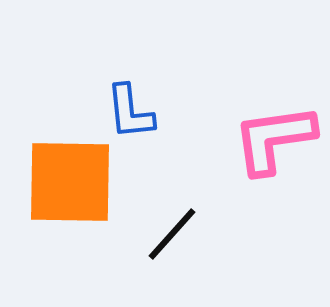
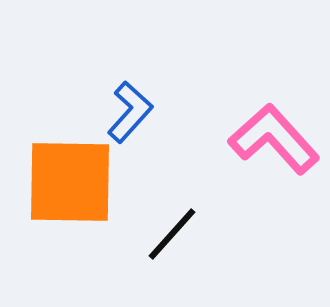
blue L-shape: rotated 132 degrees counterclockwise
pink L-shape: rotated 56 degrees clockwise
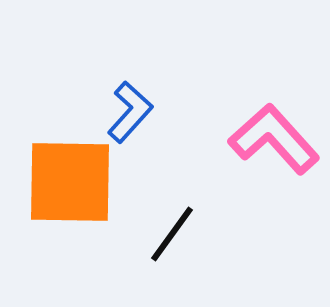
black line: rotated 6 degrees counterclockwise
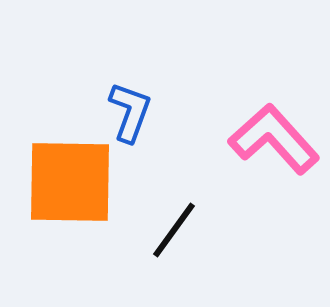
blue L-shape: rotated 22 degrees counterclockwise
black line: moved 2 px right, 4 px up
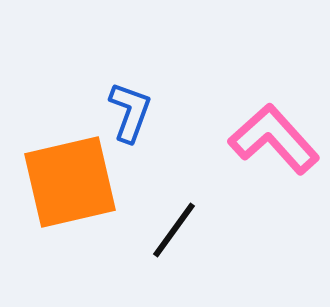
orange square: rotated 14 degrees counterclockwise
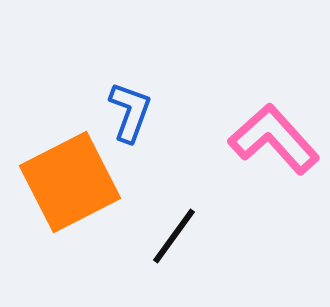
orange square: rotated 14 degrees counterclockwise
black line: moved 6 px down
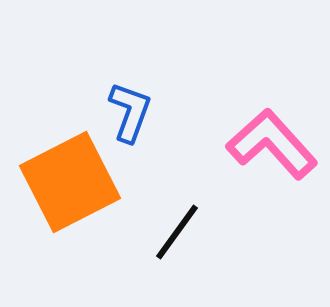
pink L-shape: moved 2 px left, 5 px down
black line: moved 3 px right, 4 px up
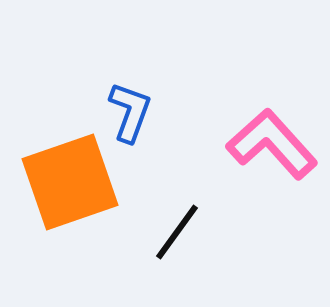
orange square: rotated 8 degrees clockwise
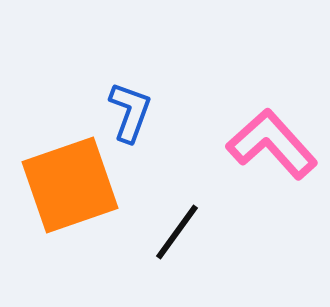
orange square: moved 3 px down
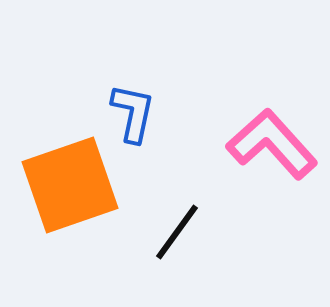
blue L-shape: moved 3 px right, 1 px down; rotated 8 degrees counterclockwise
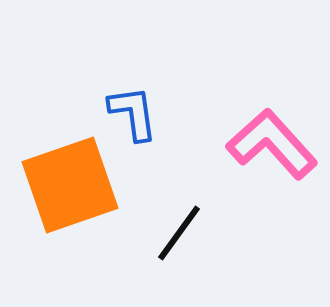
blue L-shape: rotated 20 degrees counterclockwise
black line: moved 2 px right, 1 px down
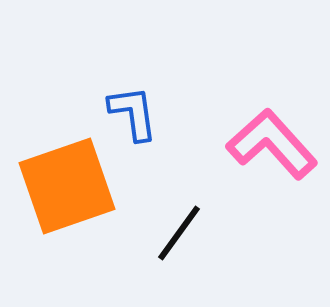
orange square: moved 3 px left, 1 px down
